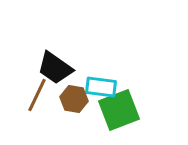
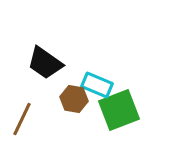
black trapezoid: moved 10 px left, 5 px up
cyan rectangle: moved 4 px left, 2 px up; rotated 16 degrees clockwise
brown line: moved 15 px left, 24 px down
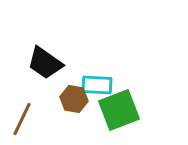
cyan rectangle: rotated 20 degrees counterclockwise
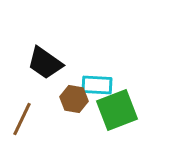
green square: moved 2 px left
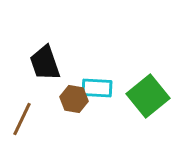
black trapezoid: rotated 36 degrees clockwise
cyan rectangle: moved 3 px down
green square: moved 31 px right, 14 px up; rotated 18 degrees counterclockwise
